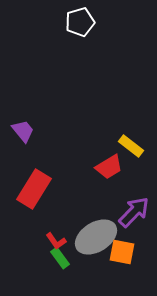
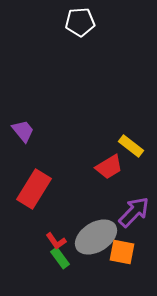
white pentagon: rotated 12 degrees clockwise
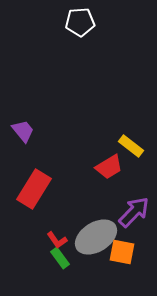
red L-shape: moved 1 px right, 1 px up
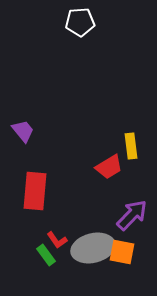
yellow rectangle: rotated 45 degrees clockwise
red rectangle: moved 1 px right, 2 px down; rotated 27 degrees counterclockwise
purple arrow: moved 2 px left, 3 px down
gray ellipse: moved 3 px left, 11 px down; rotated 18 degrees clockwise
green rectangle: moved 14 px left, 3 px up
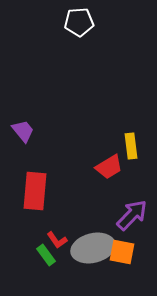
white pentagon: moved 1 px left
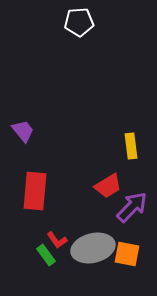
red trapezoid: moved 1 px left, 19 px down
purple arrow: moved 8 px up
orange square: moved 5 px right, 2 px down
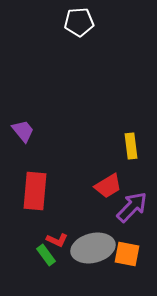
red L-shape: rotated 30 degrees counterclockwise
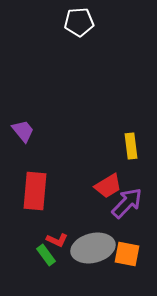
purple arrow: moved 5 px left, 4 px up
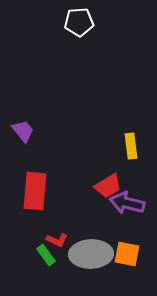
purple arrow: rotated 120 degrees counterclockwise
gray ellipse: moved 2 px left, 6 px down; rotated 12 degrees clockwise
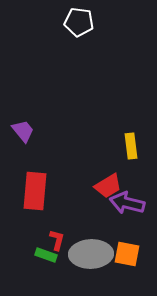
white pentagon: rotated 12 degrees clockwise
red L-shape: rotated 100 degrees counterclockwise
green rectangle: rotated 35 degrees counterclockwise
